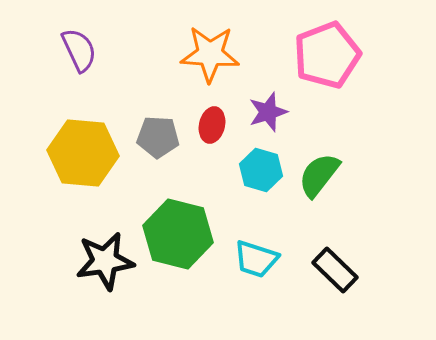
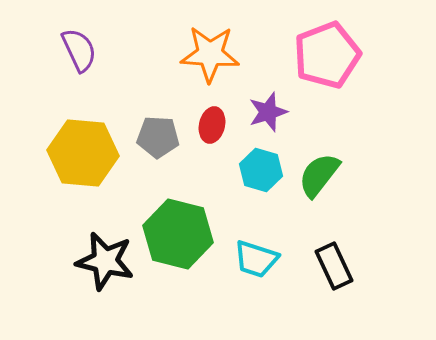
black star: rotated 22 degrees clockwise
black rectangle: moved 1 px left, 4 px up; rotated 21 degrees clockwise
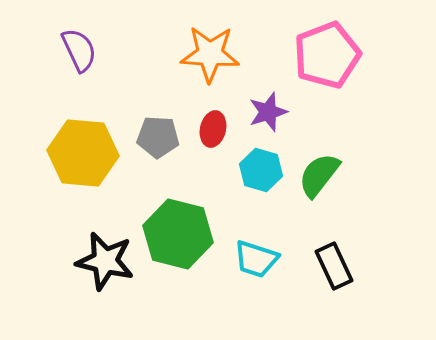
red ellipse: moved 1 px right, 4 px down
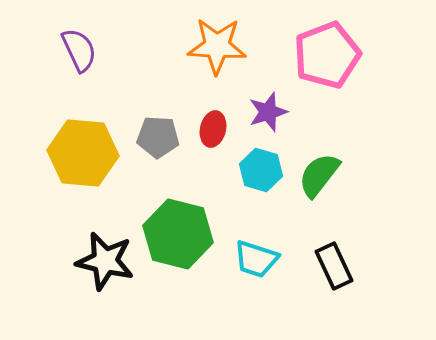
orange star: moved 7 px right, 8 px up
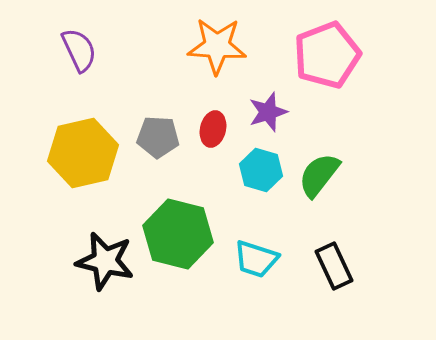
yellow hexagon: rotated 18 degrees counterclockwise
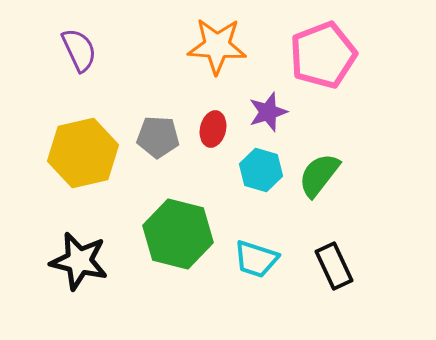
pink pentagon: moved 4 px left
black star: moved 26 px left
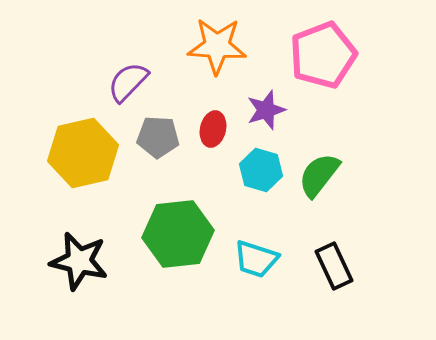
purple semicircle: moved 49 px right, 32 px down; rotated 111 degrees counterclockwise
purple star: moved 2 px left, 2 px up
green hexagon: rotated 20 degrees counterclockwise
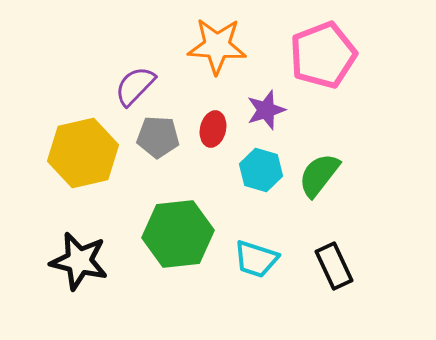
purple semicircle: moved 7 px right, 4 px down
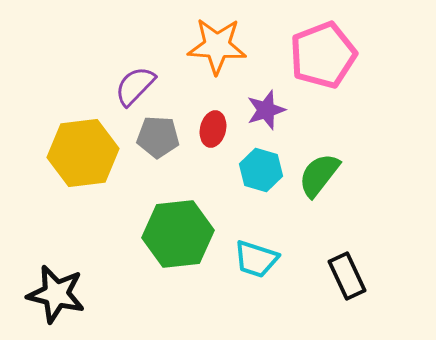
yellow hexagon: rotated 6 degrees clockwise
black star: moved 23 px left, 33 px down
black rectangle: moved 13 px right, 10 px down
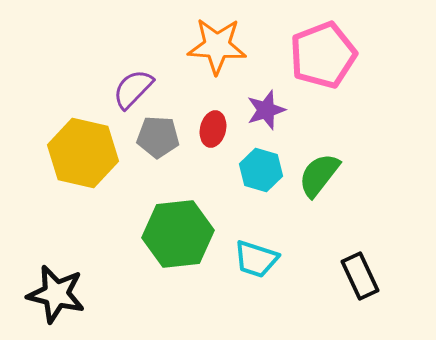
purple semicircle: moved 2 px left, 3 px down
yellow hexagon: rotated 20 degrees clockwise
black rectangle: moved 13 px right
